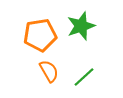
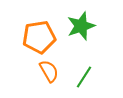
orange pentagon: moved 1 px left, 2 px down
green line: rotated 15 degrees counterclockwise
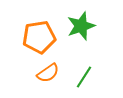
orange semicircle: moved 1 px left, 2 px down; rotated 85 degrees clockwise
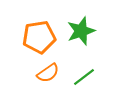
green star: moved 5 px down
green line: rotated 20 degrees clockwise
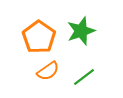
orange pentagon: rotated 28 degrees counterclockwise
orange semicircle: moved 2 px up
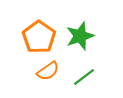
green star: moved 1 px left, 5 px down
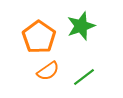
green star: moved 1 px right, 10 px up
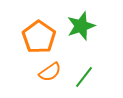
orange semicircle: moved 2 px right, 1 px down
green line: rotated 15 degrees counterclockwise
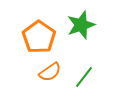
green star: moved 1 px up
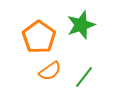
orange semicircle: moved 1 px up
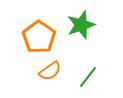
green line: moved 4 px right
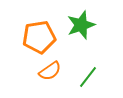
orange pentagon: rotated 28 degrees clockwise
